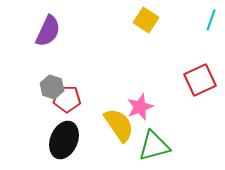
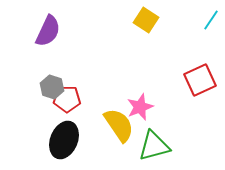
cyan line: rotated 15 degrees clockwise
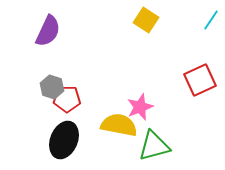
yellow semicircle: rotated 45 degrees counterclockwise
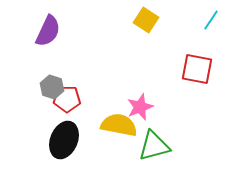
red square: moved 3 px left, 11 px up; rotated 36 degrees clockwise
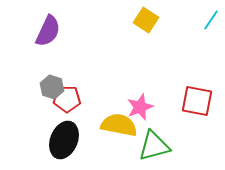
red square: moved 32 px down
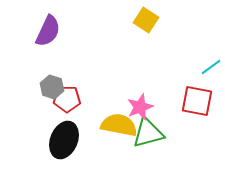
cyan line: moved 47 px down; rotated 20 degrees clockwise
green triangle: moved 6 px left, 13 px up
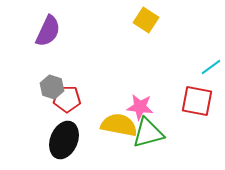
pink star: rotated 28 degrees clockwise
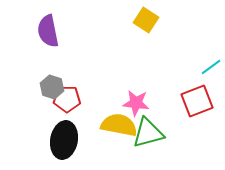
purple semicircle: rotated 144 degrees clockwise
red square: rotated 32 degrees counterclockwise
pink star: moved 4 px left, 4 px up
black ellipse: rotated 12 degrees counterclockwise
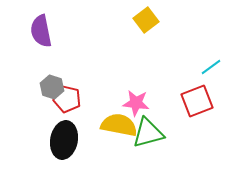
yellow square: rotated 20 degrees clockwise
purple semicircle: moved 7 px left
red pentagon: rotated 12 degrees clockwise
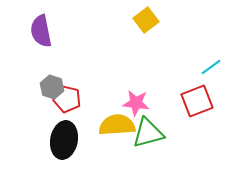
yellow semicircle: moved 2 px left; rotated 15 degrees counterclockwise
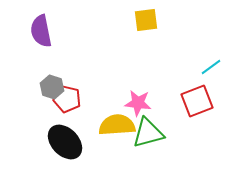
yellow square: rotated 30 degrees clockwise
pink star: moved 2 px right
black ellipse: moved 1 px right, 2 px down; rotated 54 degrees counterclockwise
